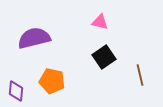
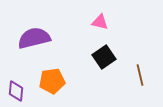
orange pentagon: rotated 20 degrees counterclockwise
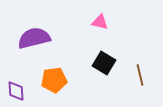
black square: moved 6 px down; rotated 25 degrees counterclockwise
orange pentagon: moved 2 px right, 1 px up
purple diamond: rotated 10 degrees counterclockwise
